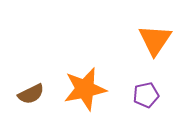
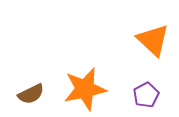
orange triangle: moved 2 px left; rotated 21 degrees counterclockwise
purple pentagon: rotated 15 degrees counterclockwise
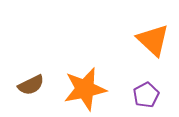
brown semicircle: moved 9 px up
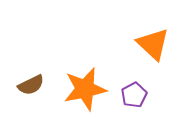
orange triangle: moved 4 px down
purple pentagon: moved 12 px left
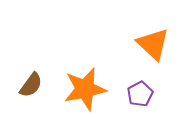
brown semicircle: rotated 28 degrees counterclockwise
purple pentagon: moved 6 px right, 1 px up
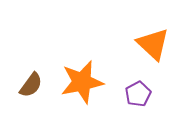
orange star: moved 3 px left, 7 px up
purple pentagon: moved 2 px left
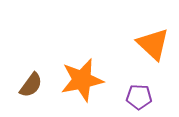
orange star: moved 2 px up
purple pentagon: moved 1 px right, 3 px down; rotated 30 degrees clockwise
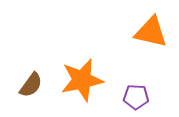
orange triangle: moved 2 px left, 12 px up; rotated 30 degrees counterclockwise
purple pentagon: moved 3 px left
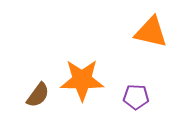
orange star: rotated 12 degrees clockwise
brown semicircle: moved 7 px right, 10 px down
